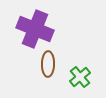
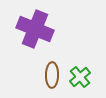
brown ellipse: moved 4 px right, 11 px down
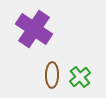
purple cross: moved 1 px left; rotated 12 degrees clockwise
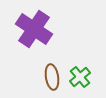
brown ellipse: moved 2 px down; rotated 10 degrees counterclockwise
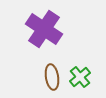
purple cross: moved 10 px right
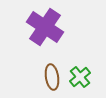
purple cross: moved 1 px right, 2 px up
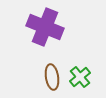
purple cross: rotated 12 degrees counterclockwise
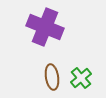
green cross: moved 1 px right, 1 px down
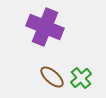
brown ellipse: rotated 40 degrees counterclockwise
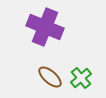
brown ellipse: moved 2 px left
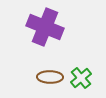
brown ellipse: rotated 40 degrees counterclockwise
